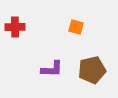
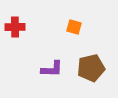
orange square: moved 2 px left
brown pentagon: moved 1 px left, 2 px up
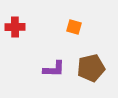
purple L-shape: moved 2 px right
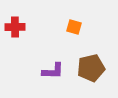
purple L-shape: moved 1 px left, 2 px down
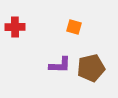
purple L-shape: moved 7 px right, 6 px up
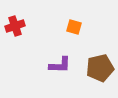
red cross: moved 1 px up; rotated 18 degrees counterclockwise
brown pentagon: moved 9 px right
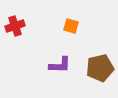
orange square: moved 3 px left, 1 px up
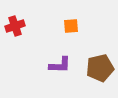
orange square: rotated 21 degrees counterclockwise
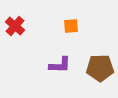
red cross: rotated 30 degrees counterclockwise
brown pentagon: rotated 12 degrees clockwise
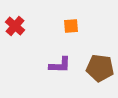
brown pentagon: rotated 8 degrees clockwise
